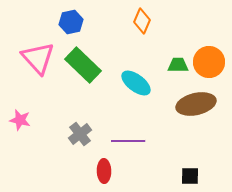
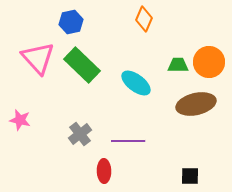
orange diamond: moved 2 px right, 2 px up
green rectangle: moved 1 px left
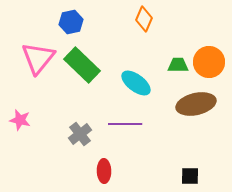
pink triangle: rotated 21 degrees clockwise
purple line: moved 3 px left, 17 px up
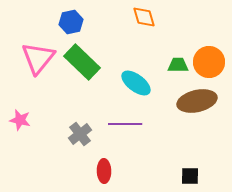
orange diamond: moved 2 px up; rotated 40 degrees counterclockwise
green rectangle: moved 3 px up
brown ellipse: moved 1 px right, 3 px up
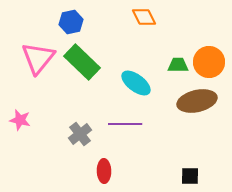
orange diamond: rotated 10 degrees counterclockwise
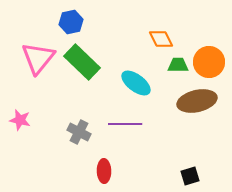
orange diamond: moved 17 px right, 22 px down
gray cross: moved 1 px left, 2 px up; rotated 25 degrees counterclockwise
black square: rotated 18 degrees counterclockwise
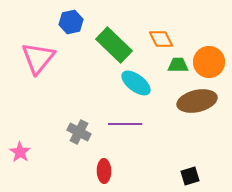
green rectangle: moved 32 px right, 17 px up
pink star: moved 32 px down; rotated 20 degrees clockwise
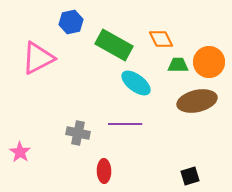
green rectangle: rotated 15 degrees counterclockwise
pink triangle: rotated 24 degrees clockwise
gray cross: moved 1 px left, 1 px down; rotated 15 degrees counterclockwise
